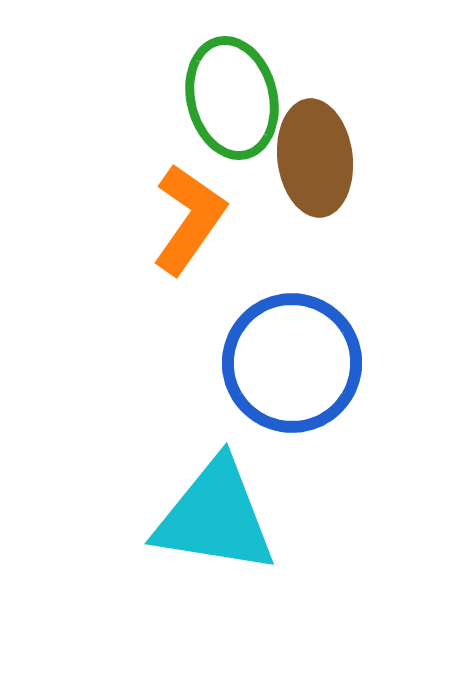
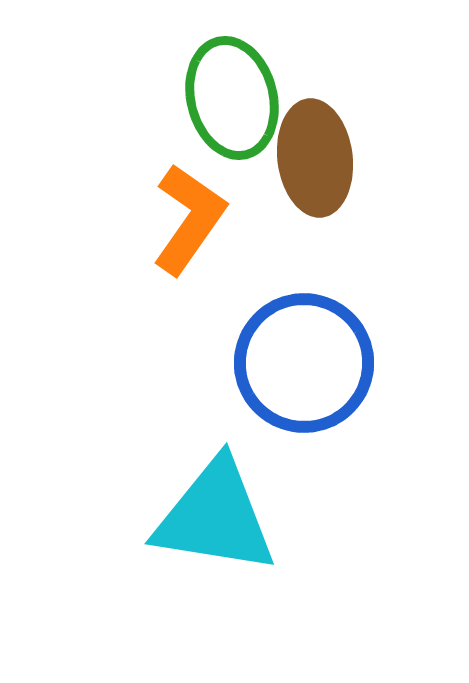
blue circle: moved 12 px right
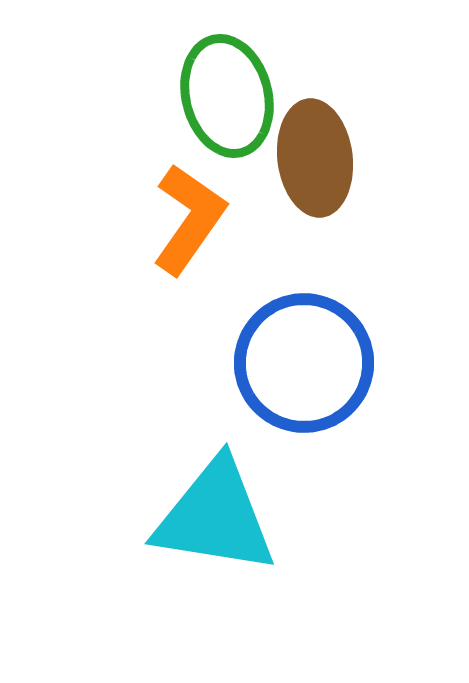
green ellipse: moved 5 px left, 2 px up
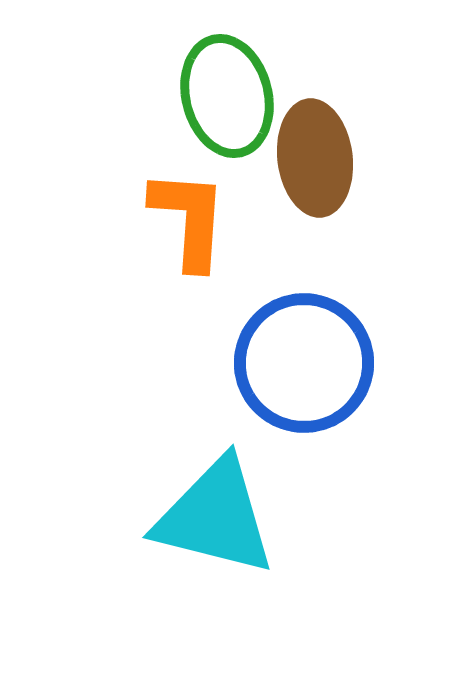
orange L-shape: rotated 31 degrees counterclockwise
cyan triangle: rotated 5 degrees clockwise
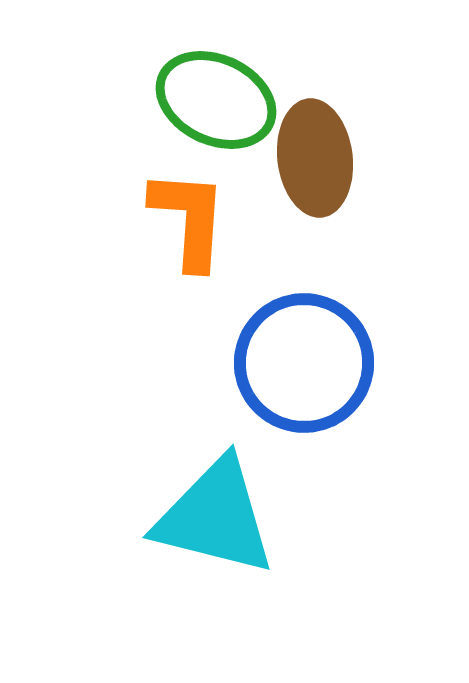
green ellipse: moved 11 px left, 4 px down; rotated 51 degrees counterclockwise
